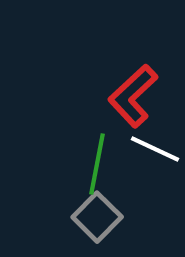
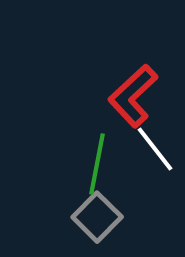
white line: rotated 27 degrees clockwise
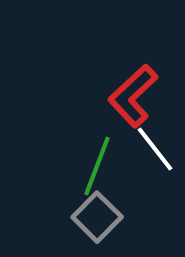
green line: moved 2 px down; rotated 10 degrees clockwise
